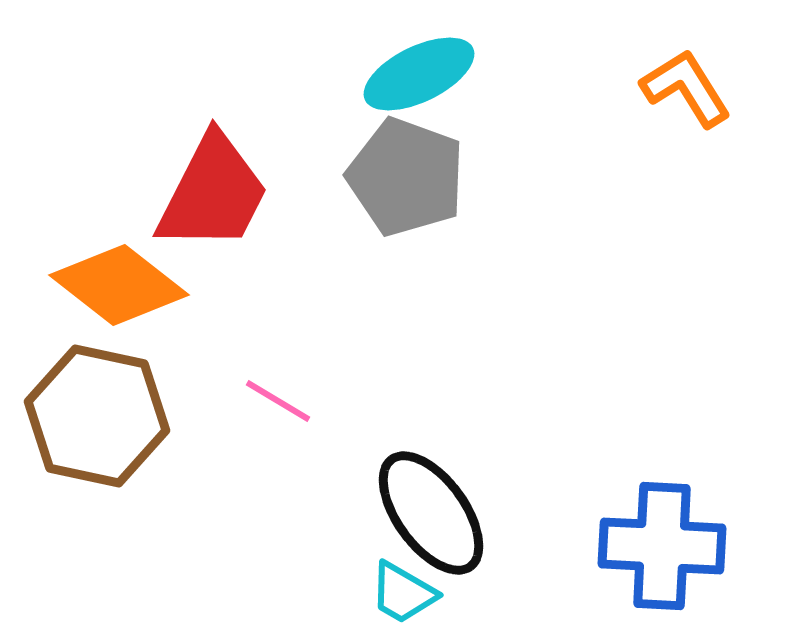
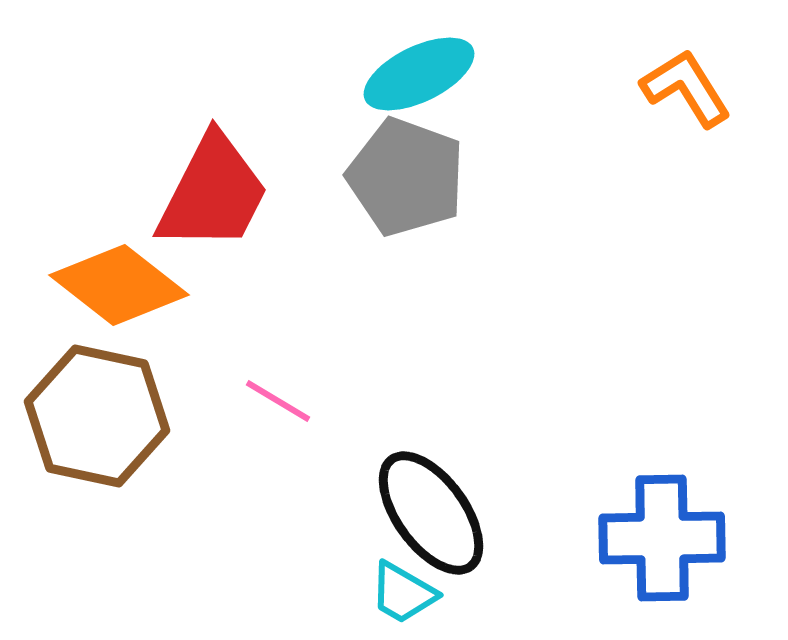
blue cross: moved 8 px up; rotated 4 degrees counterclockwise
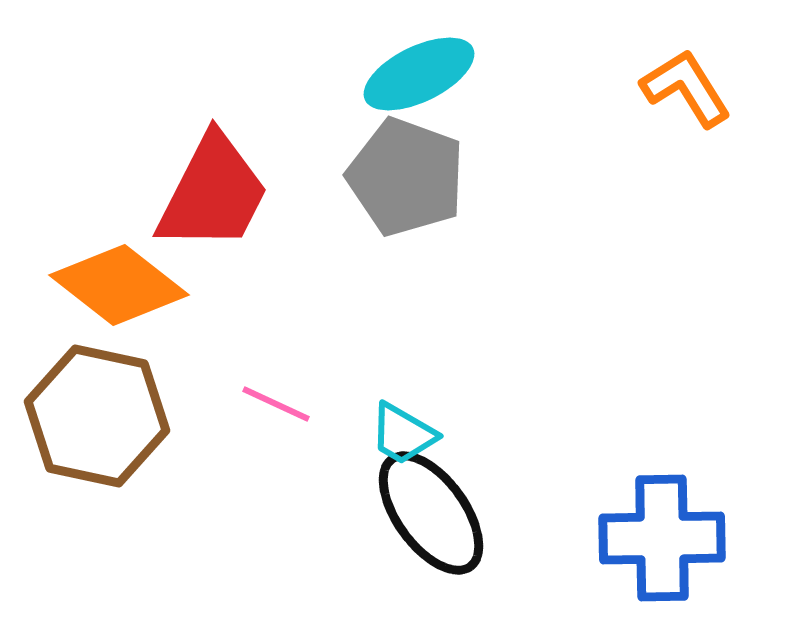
pink line: moved 2 px left, 3 px down; rotated 6 degrees counterclockwise
cyan trapezoid: moved 159 px up
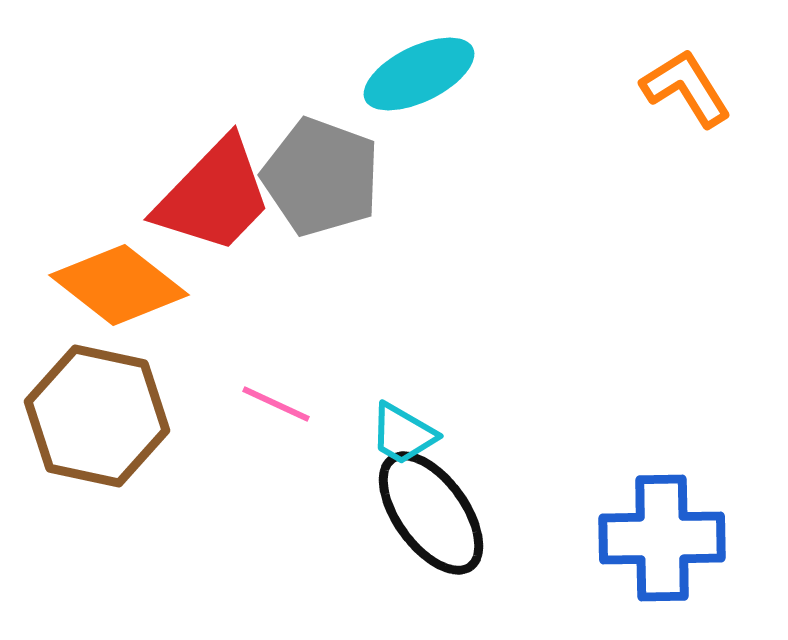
gray pentagon: moved 85 px left
red trapezoid: moved 1 px right, 3 px down; rotated 17 degrees clockwise
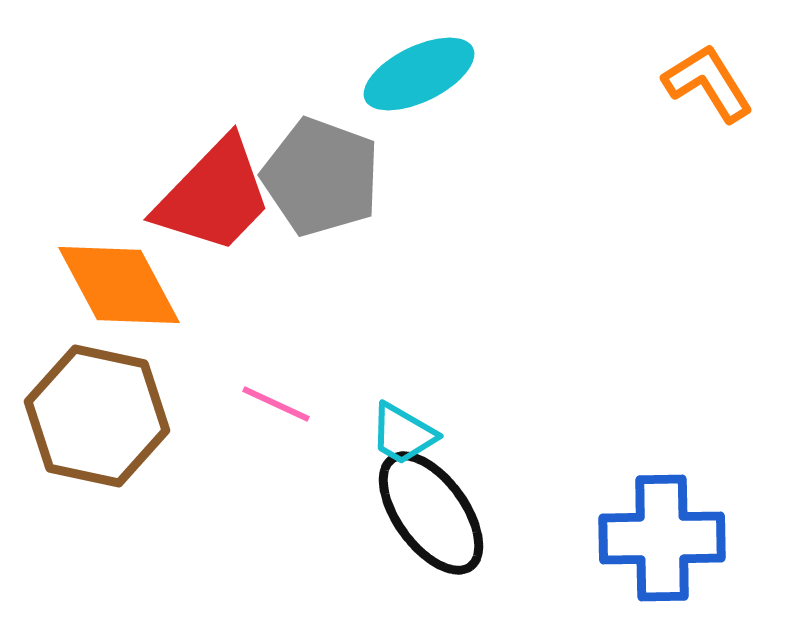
orange L-shape: moved 22 px right, 5 px up
orange diamond: rotated 24 degrees clockwise
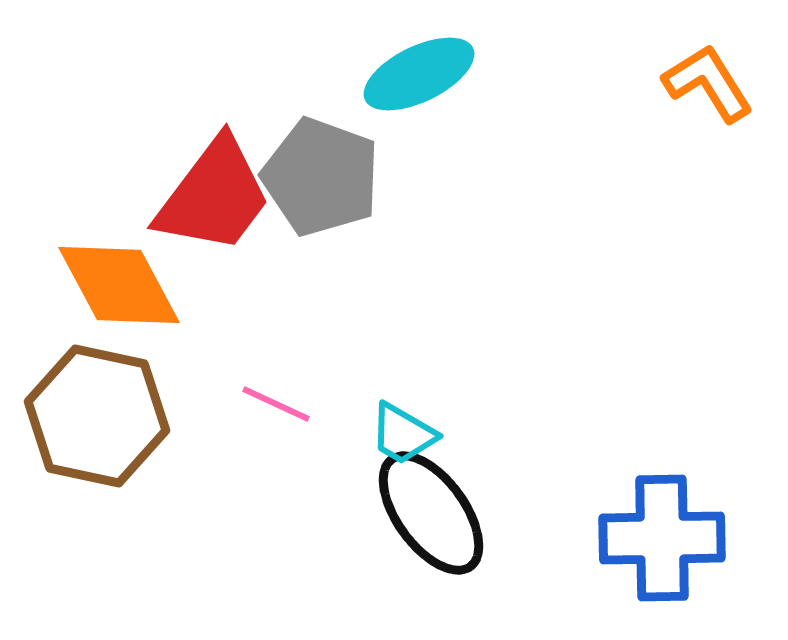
red trapezoid: rotated 7 degrees counterclockwise
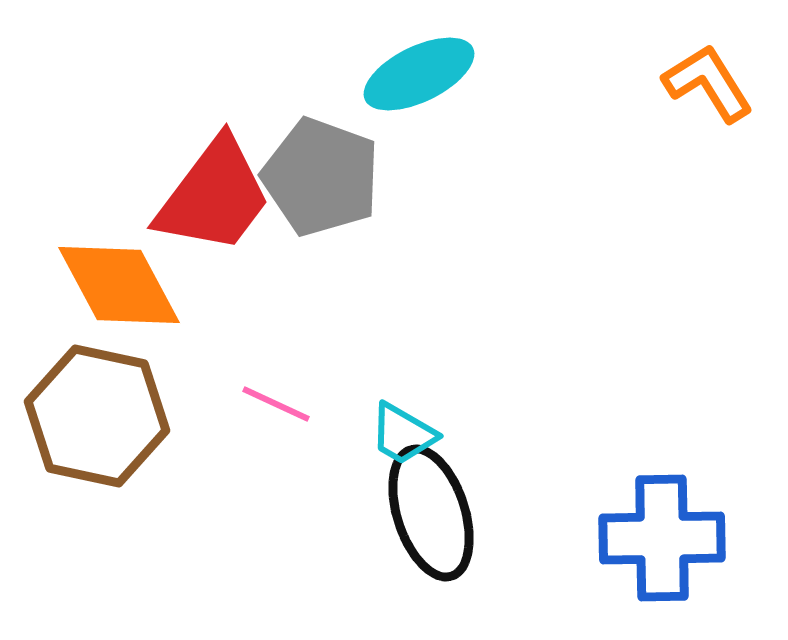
black ellipse: rotated 18 degrees clockwise
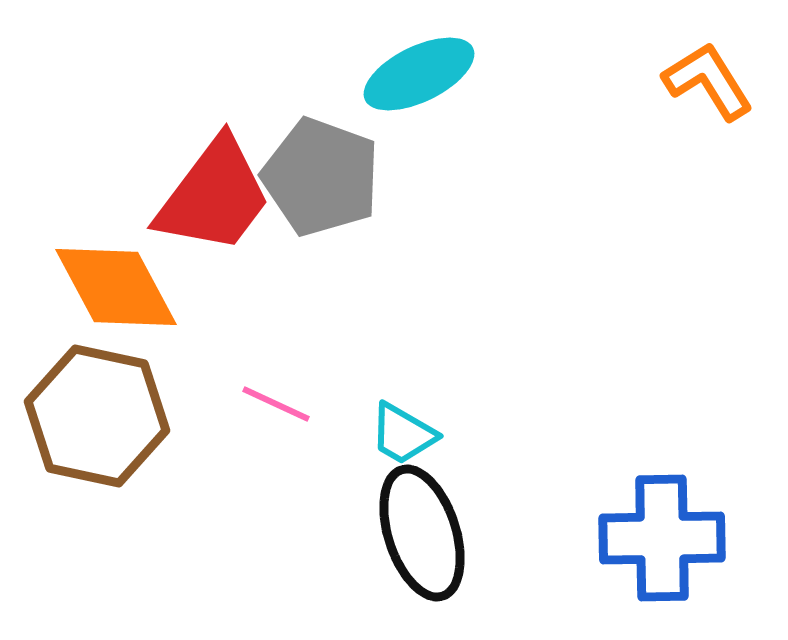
orange L-shape: moved 2 px up
orange diamond: moved 3 px left, 2 px down
black ellipse: moved 9 px left, 20 px down
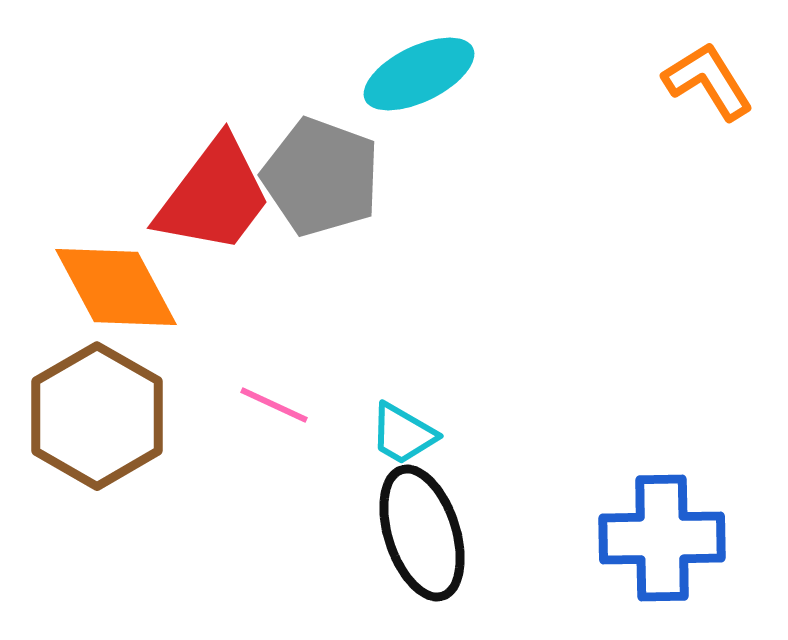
pink line: moved 2 px left, 1 px down
brown hexagon: rotated 18 degrees clockwise
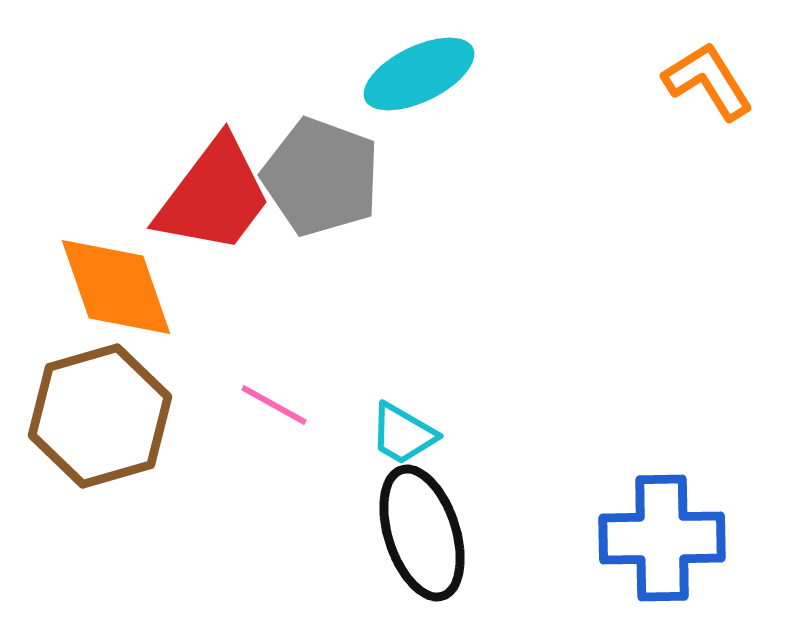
orange diamond: rotated 9 degrees clockwise
pink line: rotated 4 degrees clockwise
brown hexagon: moved 3 px right; rotated 14 degrees clockwise
